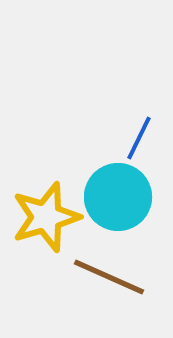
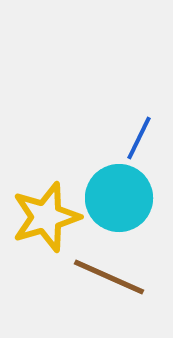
cyan circle: moved 1 px right, 1 px down
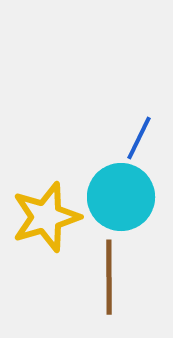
cyan circle: moved 2 px right, 1 px up
brown line: rotated 66 degrees clockwise
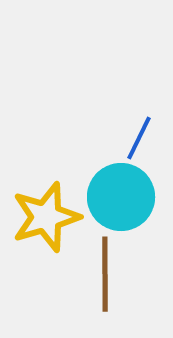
brown line: moved 4 px left, 3 px up
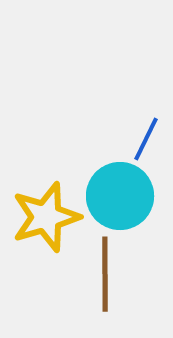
blue line: moved 7 px right, 1 px down
cyan circle: moved 1 px left, 1 px up
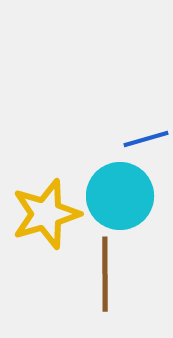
blue line: rotated 48 degrees clockwise
yellow star: moved 3 px up
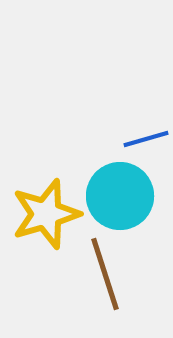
brown line: rotated 18 degrees counterclockwise
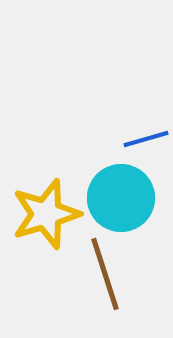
cyan circle: moved 1 px right, 2 px down
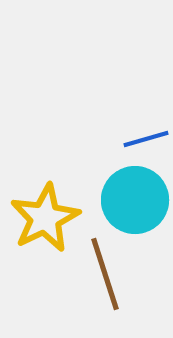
cyan circle: moved 14 px right, 2 px down
yellow star: moved 1 px left, 4 px down; rotated 10 degrees counterclockwise
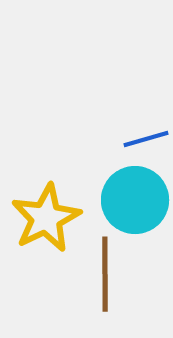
yellow star: moved 1 px right
brown line: rotated 18 degrees clockwise
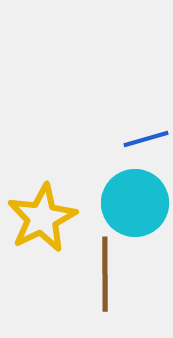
cyan circle: moved 3 px down
yellow star: moved 4 px left
